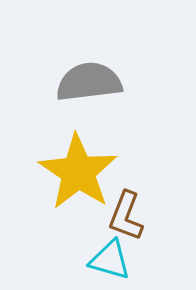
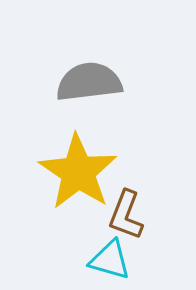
brown L-shape: moved 1 px up
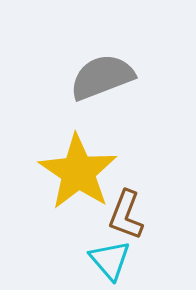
gray semicircle: moved 13 px right, 5 px up; rotated 14 degrees counterclockwise
cyan triangle: rotated 33 degrees clockwise
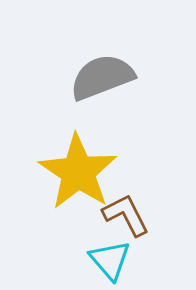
brown L-shape: rotated 132 degrees clockwise
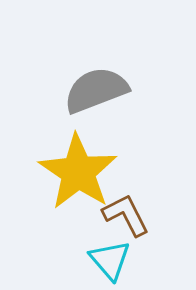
gray semicircle: moved 6 px left, 13 px down
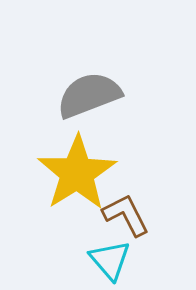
gray semicircle: moved 7 px left, 5 px down
yellow star: moved 1 px left, 1 px down; rotated 6 degrees clockwise
